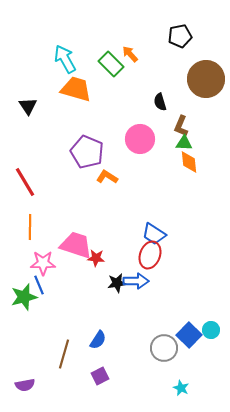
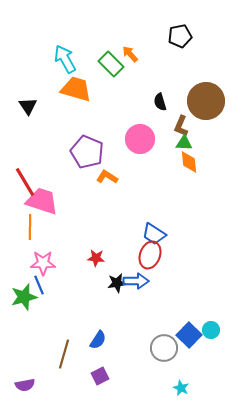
brown circle: moved 22 px down
pink trapezoid: moved 34 px left, 44 px up
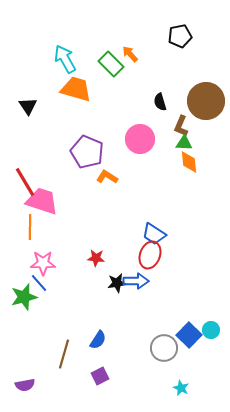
blue line: moved 2 px up; rotated 18 degrees counterclockwise
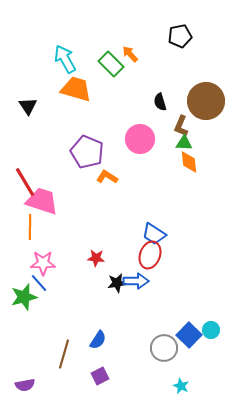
cyan star: moved 2 px up
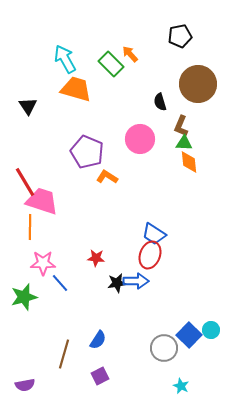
brown circle: moved 8 px left, 17 px up
blue line: moved 21 px right
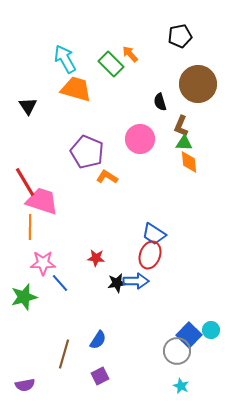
gray circle: moved 13 px right, 3 px down
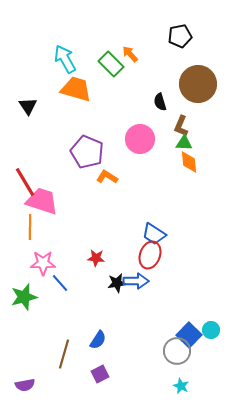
purple square: moved 2 px up
